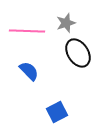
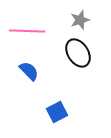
gray star: moved 14 px right, 3 px up
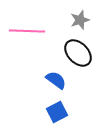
black ellipse: rotated 12 degrees counterclockwise
blue semicircle: moved 27 px right, 9 px down; rotated 10 degrees counterclockwise
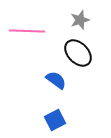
blue square: moved 2 px left, 8 px down
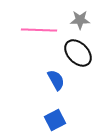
gray star: rotated 18 degrees clockwise
pink line: moved 12 px right, 1 px up
blue semicircle: rotated 25 degrees clockwise
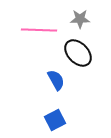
gray star: moved 1 px up
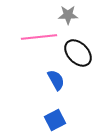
gray star: moved 12 px left, 4 px up
pink line: moved 7 px down; rotated 8 degrees counterclockwise
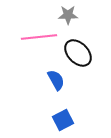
blue square: moved 8 px right
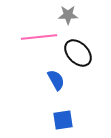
blue square: rotated 20 degrees clockwise
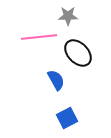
gray star: moved 1 px down
blue square: moved 4 px right, 2 px up; rotated 20 degrees counterclockwise
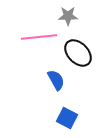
blue square: rotated 35 degrees counterclockwise
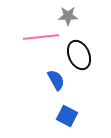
pink line: moved 2 px right
black ellipse: moved 1 px right, 2 px down; rotated 20 degrees clockwise
blue square: moved 2 px up
